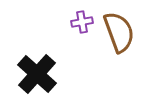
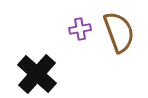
purple cross: moved 2 px left, 7 px down
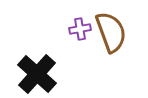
brown semicircle: moved 8 px left
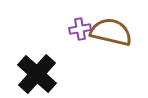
brown semicircle: rotated 57 degrees counterclockwise
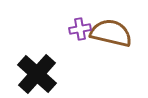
brown semicircle: moved 1 px down
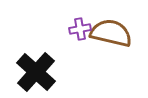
black cross: moved 1 px left, 2 px up
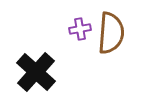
brown semicircle: rotated 81 degrees clockwise
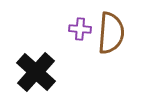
purple cross: rotated 15 degrees clockwise
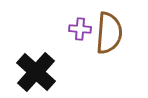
brown semicircle: moved 2 px left
